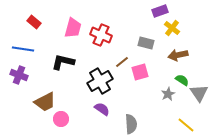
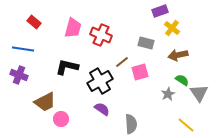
black L-shape: moved 4 px right, 5 px down
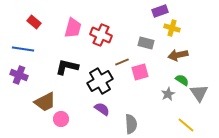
yellow cross: rotated 21 degrees counterclockwise
brown line: rotated 16 degrees clockwise
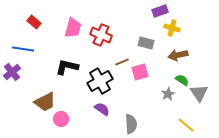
purple cross: moved 7 px left, 3 px up; rotated 30 degrees clockwise
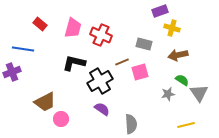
red rectangle: moved 6 px right, 2 px down
gray rectangle: moved 2 px left, 1 px down
black L-shape: moved 7 px right, 4 px up
purple cross: rotated 18 degrees clockwise
gray star: rotated 16 degrees clockwise
yellow line: rotated 54 degrees counterclockwise
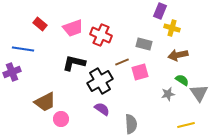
purple rectangle: rotated 49 degrees counterclockwise
pink trapezoid: rotated 55 degrees clockwise
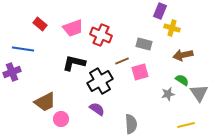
brown arrow: moved 5 px right
brown line: moved 1 px up
purple semicircle: moved 5 px left
